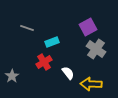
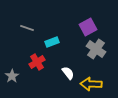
red cross: moved 7 px left
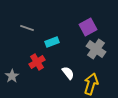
yellow arrow: rotated 105 degrees clockwise
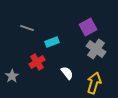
white semicircle: moved 1 px left
yellow arrow: moved 3 px right, 1 px up
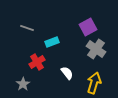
gray star: moved 11 px right, 8 px down
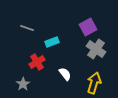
white semicircle: moved 2 px left, 1 px down
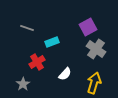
white semicircle: rotated 80 degrees clockwise
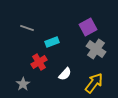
red cross: moved 2 px right
yellow arrow: rotated 20 degrees clockwise
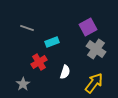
white semicircle: moved 2 px up; rotated 24 degrees counterclockwise
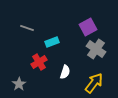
gray star: moved 4 px left
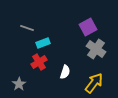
cyan rectangle: moved 9 px left, 1 px down
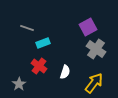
red cross: moved 4 px down; rotated 21 degrees counterclockwise
